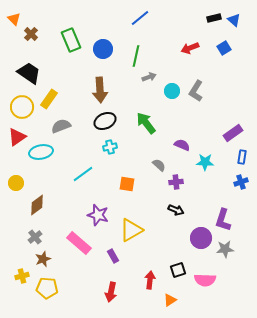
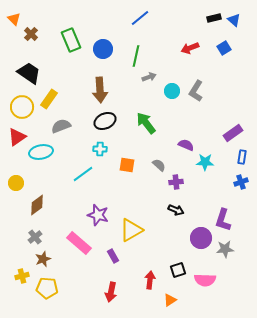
purple semicircle at (182, 145): moved 4 px right
cyan cross at (110, 147): moved 10 px left, 2 px down; rotated 16 degrees clockwise
orange square at (127, 184): moved 19 px up
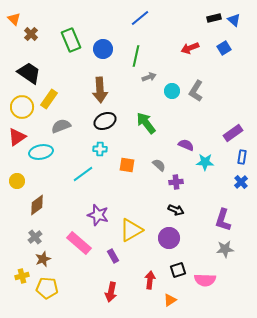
blue cross at (241, 182): rotated 24 degrees counterclockwise
yellow circle at (16, 183): moved 1 px right, 2 px up
purple circle at (201, 238): moved 32 px left
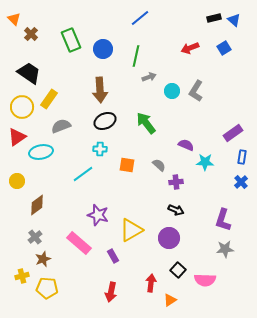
black square at (178, 270): rotated 28 degrees counterclockwise
red arrow at (150, 280): moved 1 px right, 3 px down
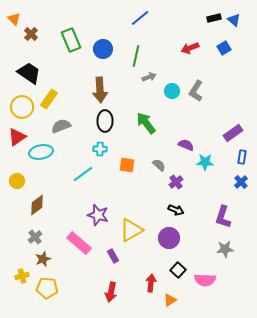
black ellipse at (105, 121): rotated 65 degrees counterclockwise
purple cross at (176, 182): rotated 32 degrees counterclockwise
purple L-shape at (223, 220): moved 3 px up
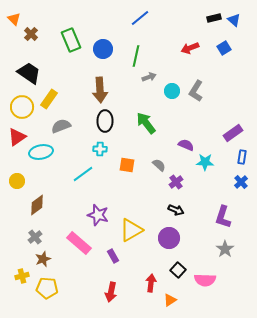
gray star at (225, 249): rotated 30 degrees counterclockwise
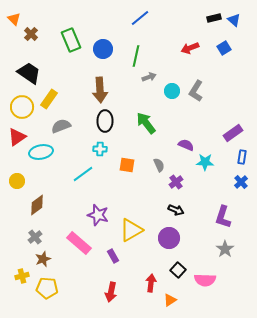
gray semicircle at (159, 165): rotated 24 degrees clockwise
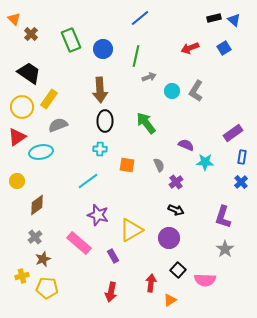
gray semicircle at (61, 126): moved 3 px left, 1 px up
cyan line at (83, 174): moved 5 px right, 7 px down
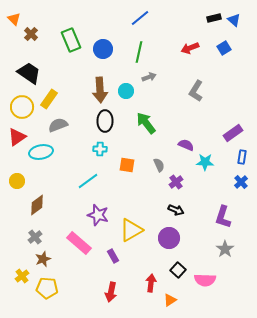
green line at (136, 56): moved 3 px right, 4 px up
cyan circle at (172, 91): moved 46 px left
yellow cross at (22, 276): rotated 24 degrees counterclockwise
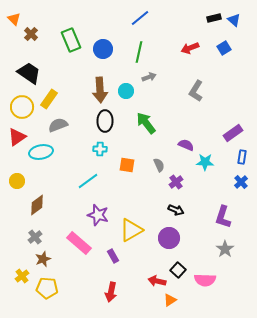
red arrow at (151, 283): moved 6 px right, 2 px up; rotated 84 degrees counterclockwise
